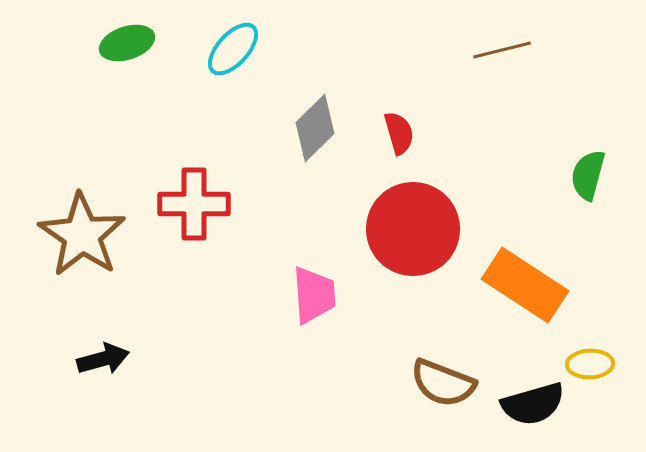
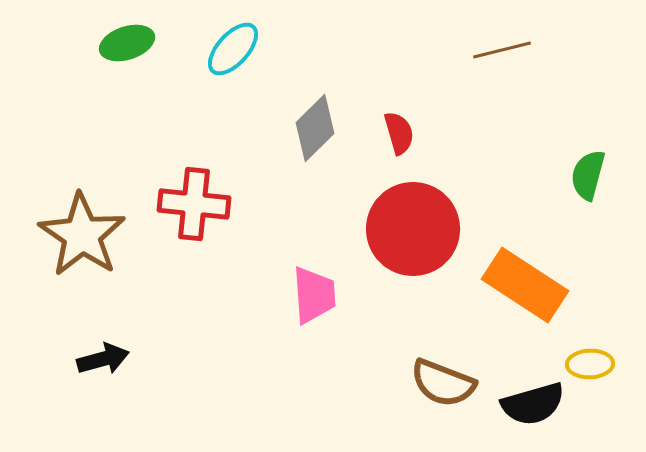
red cross: rotated 6 degrees clockwise
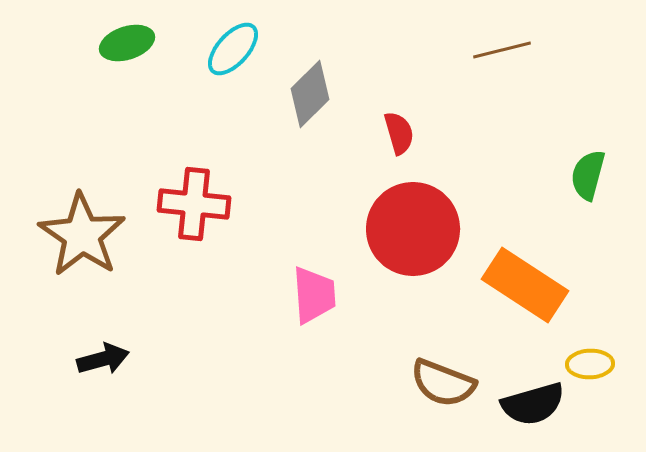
gray diamond: moved 5 px left, 34 px up
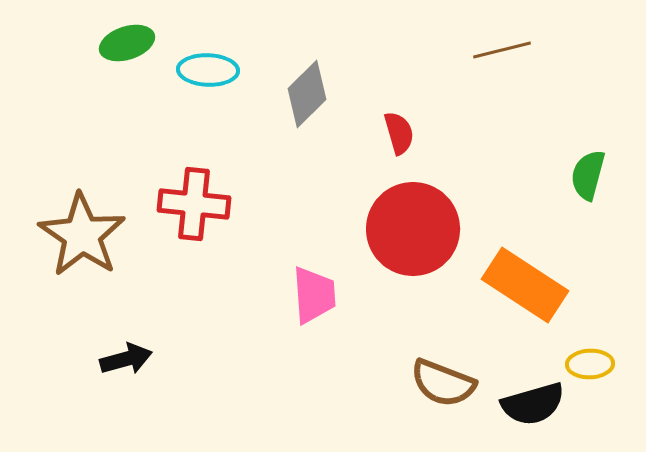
cyan ellipse: moved 25 px left, 21 px down; rotated 50 degrees clockwise
gray diamond: moved 3 px left
black arrow: moved 23 px right
